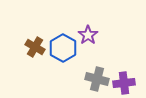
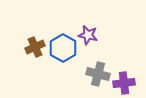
purple star: rotated 24 degrees counterclockwise
brown cross: rotated 36 degrees clockwise
gray cross: moved 1 px right, 5 px up
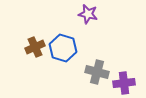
purple star: moved 21 px up
blue hexagon: rotated 12 degrees counterclockwise
gray cross: moved 1 px left, 2 px up
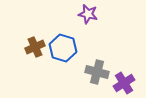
purple cross: rotated 25 degrees counterclockwise
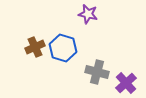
purple cross: moved 2 px right; rotated 10 degrees counterclockwise
